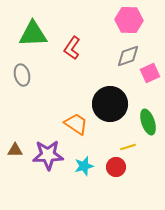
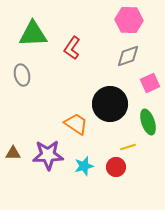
pink square: moved 10 px down
brown triangle: moved 2 px left, 3 px down
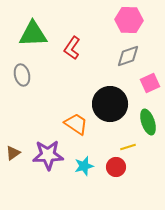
brown triangle: rotated 35 degrees counterclockwise
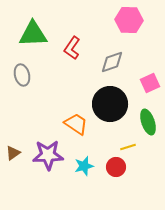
gray diamond: moved 16 px left, 6 px down
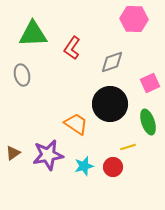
pink hexagon: moved 5 px right, 1 px up
purple star: rotated 8 degrees counterclockwise
red circle: moved 3 px left
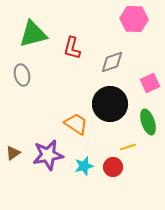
green triangle: rotated 12 degrees counterclockwise
red L-shape: rotated 20 degrees counterclockwise
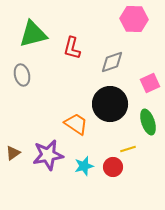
yellow line: moved 2 px down
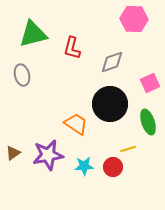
cyan star: rotated 12 degrees clockwise
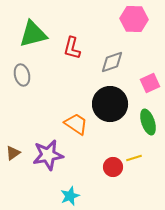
yellow line: moved 6 px right, 9 px down
cyan star: moved 14 px left, 30 px down; rotated 18 degrees counterclockwise
